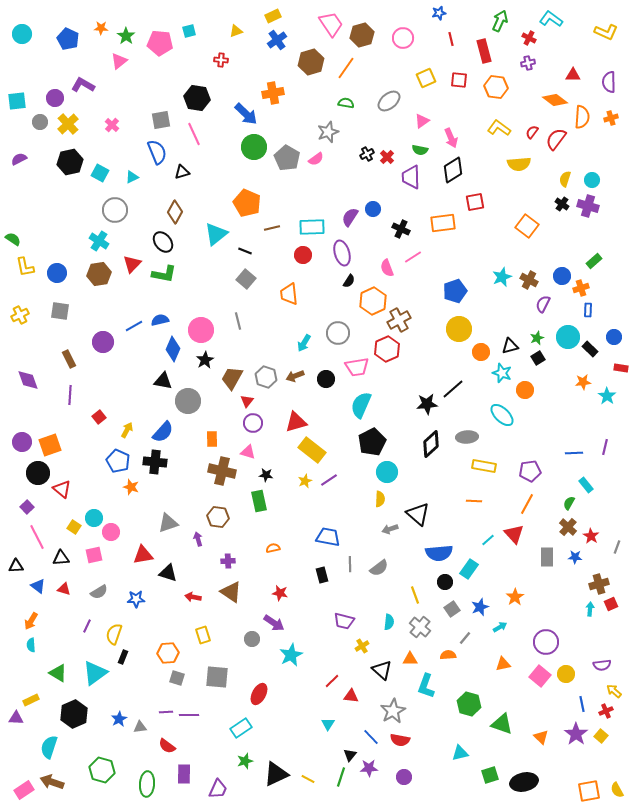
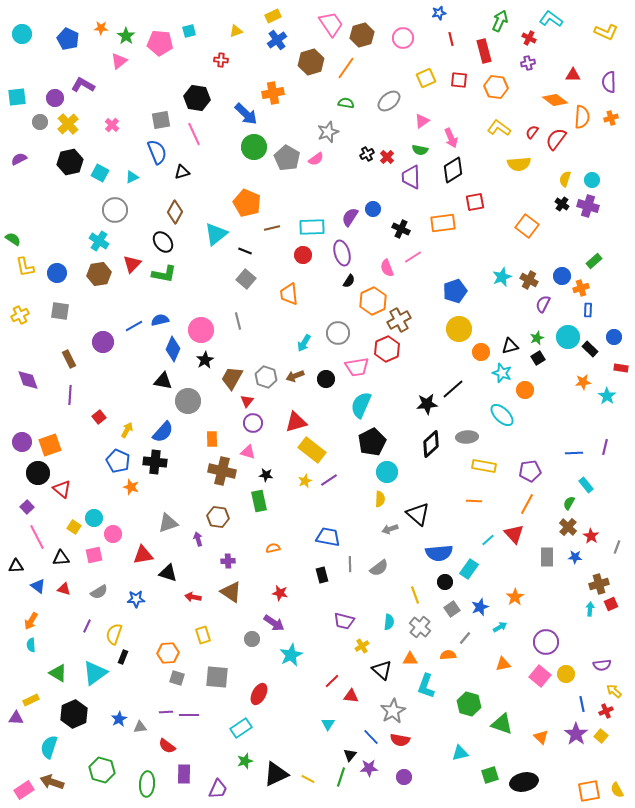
cyan square at (17, 101): moved 4 px up
pink circle at (111, 532): moved 2 px right, 2 px down
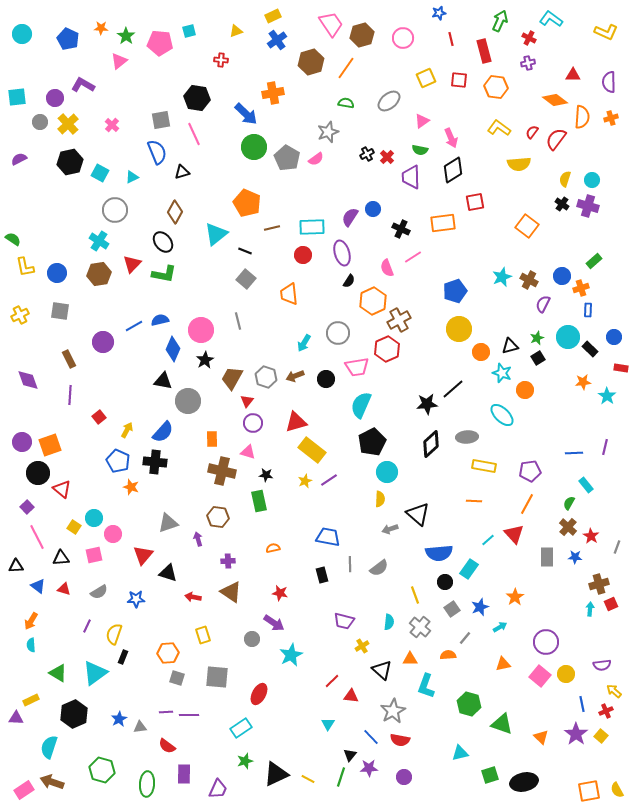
red triangle at (143, 555): rotated 40 degrees counterclockwise
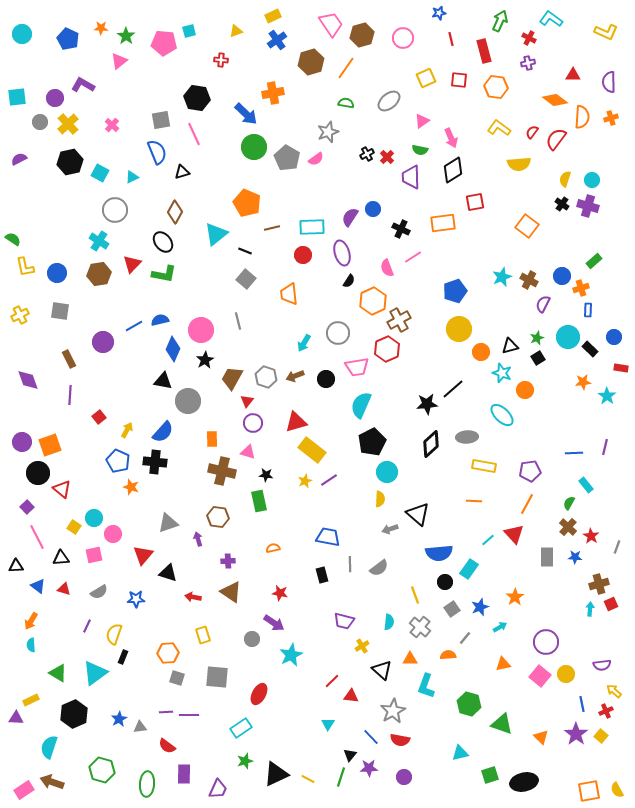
pink pentagon at (160, 43): moved 4 px right
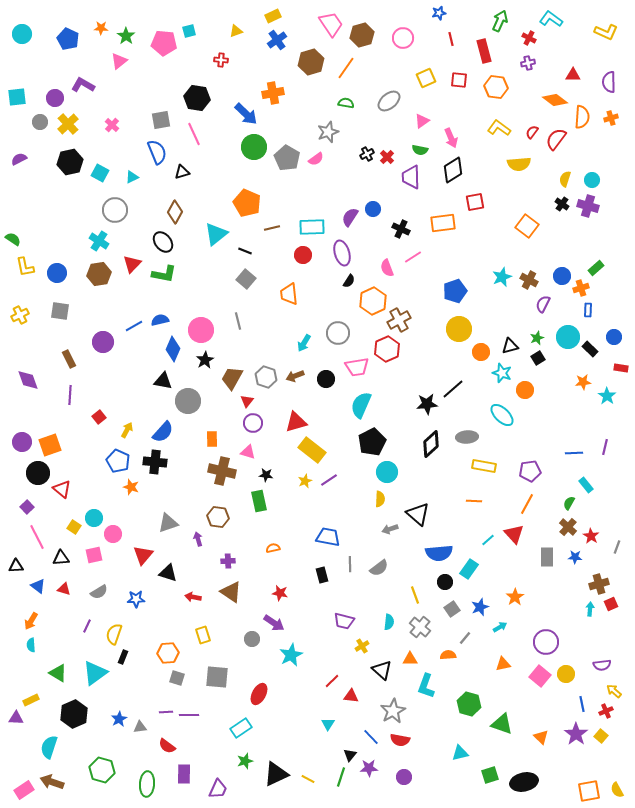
green rectangle at (594, 261): moved 2 px right, 7 px down
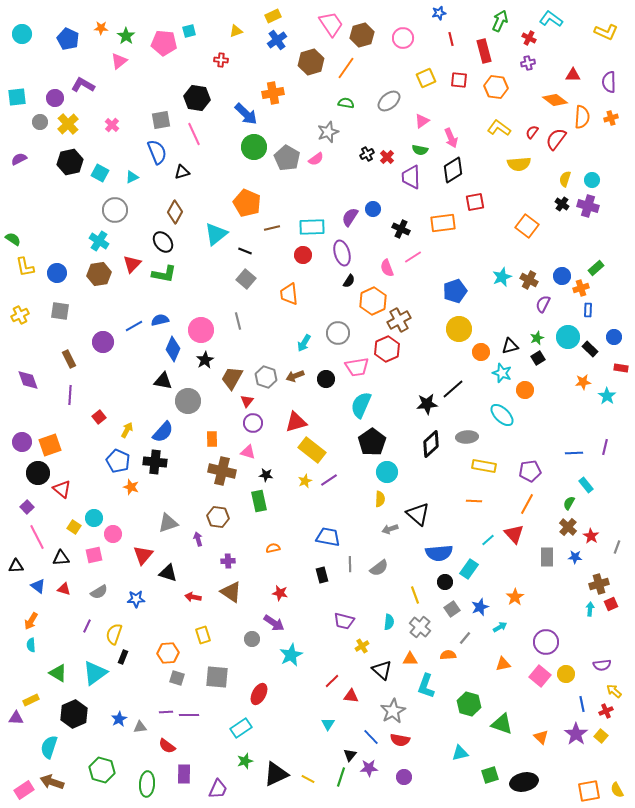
black pentagon at (372, 442): rotated 8 degrees counterclockwise
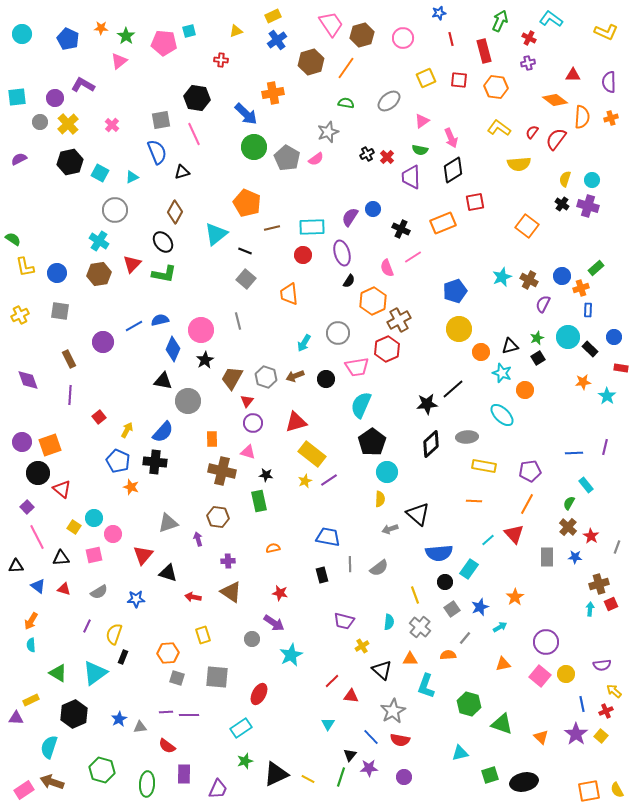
orange rectangle at (443, 223): rotated 15 degrees counterclockwise
yellow rectangle at (312, 450): moved 4 px down
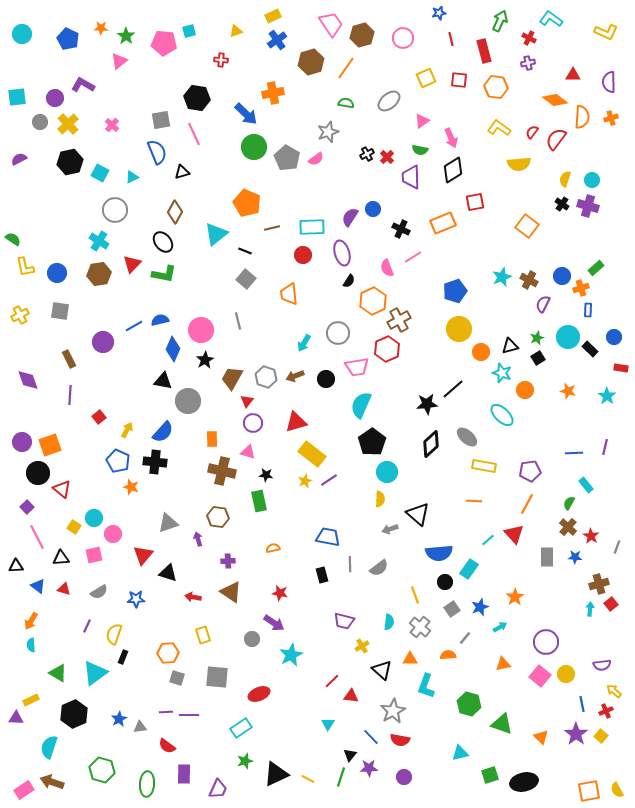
orange star at (583, 382): moved 15 px left, 9 px down; rotated 21 degrees clockwise
gray ellipse at (467, 437): rotated 45 degrees clockwise
red square at (611, 604): rotated 16 degrees counterclockwise
red ellipse at (259, 694): rotated 40 degrees clockwise
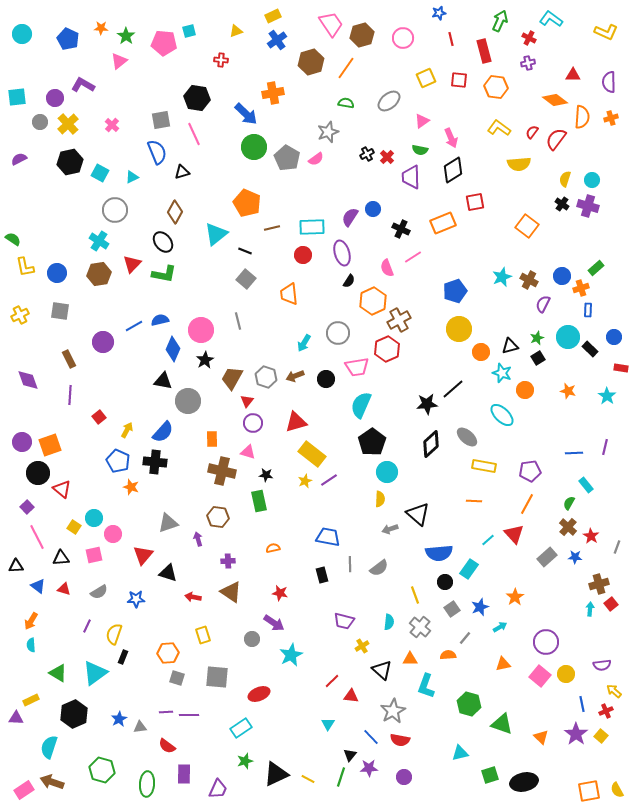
gray rectangle at (547, 557): rotated 48 degrees clockwise
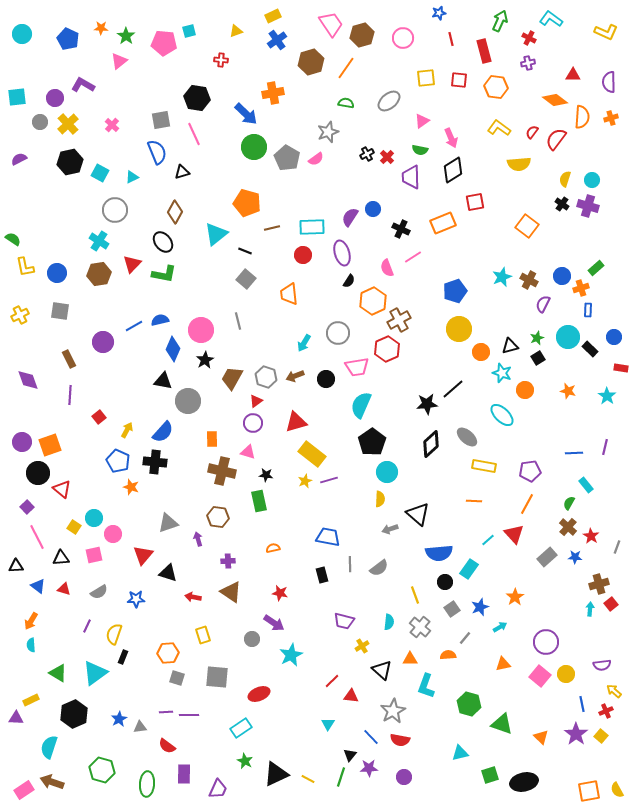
yellow square at (426, 78): rotated 18 degrees clockwise
orange pentagon at (247, 203): rotated 8 degrees counterclockwise
red triangle at (247, 401): moved 9 px right; rotated 16 degrees clockwise
purple line at (329, 480): rotated 18 degrees clockwise
green star at (245, 761): rotated 28 degrees counterclockwise
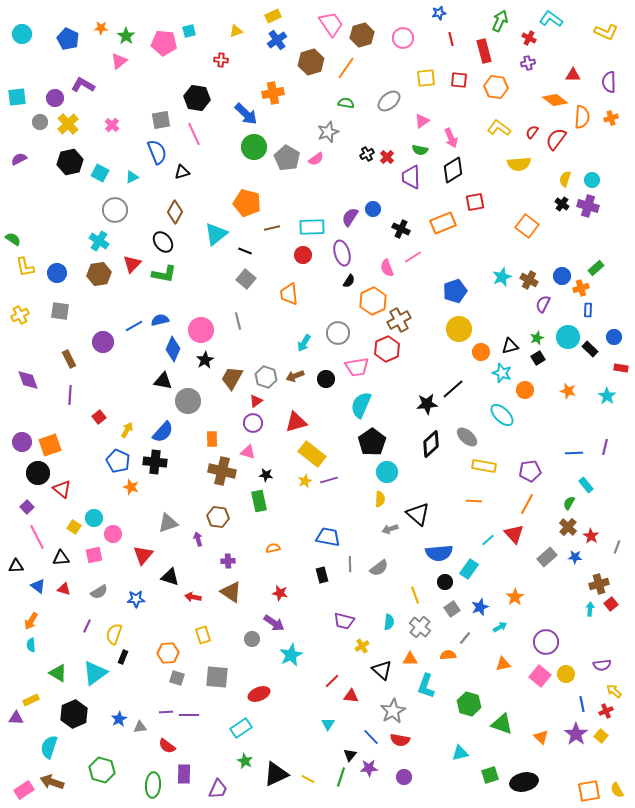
black triangle at (168, 573): moved 2 px right, 4 px down
green ellipse at (147, 784): moved 6 px right, 1 px down
